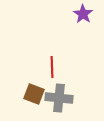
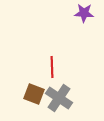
purple star: moved 1 px right, 1 px up; rotated 30 degrees counterclockwise
gray cross: rotated 28 degrees clockwise
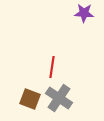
red line: rotated 10 degrees clockwise
brown square: moved 4 px left, 5 px down
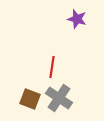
purple star: moved 7 px left, 6 px down; rotated 12 degrees clockwise
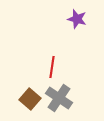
brown square: rotated 20 degrees clockwise
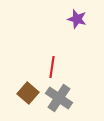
brown square: moved 2 px left, 6 px up
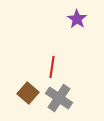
purple star: rotated 18 degrees clockwise
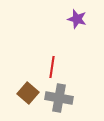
purple star: rotated 18 degrees counterclockwise
gray cross: rotated 24 degrees counterclockwise
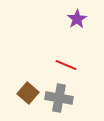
purple star: rotated 24 degrees clockwise
red line: moved 14 px right, 2 px up; rotated 75 degrees counterclockwise
